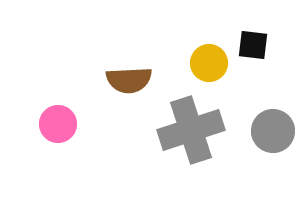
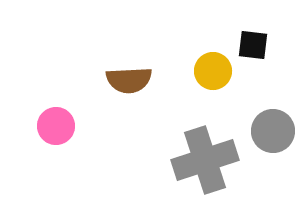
yellow circle: moved 4 px right, 8 px down
pink circle: moved 2 px left, 2 px down
gray cross: moved 14 px right, 30 px down
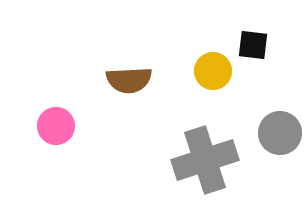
gray circle: moved 7 px right, 2 px down
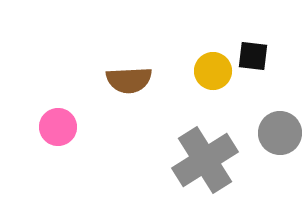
black square: moved 11 px down
pink circle: moved 2 px right, 1 px down
gray cross: rotated 14 degrees counterclockwise
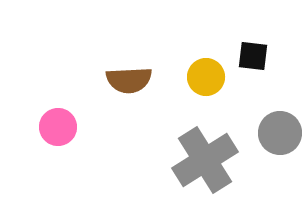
yellow circle: moved 7 px left, 6 px down
